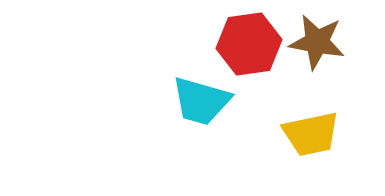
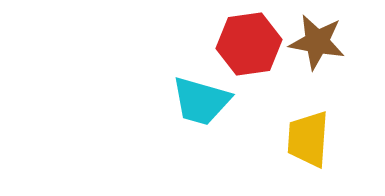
yellow trapezoid: moved 3 px left, 5 px down; rotated 106 degrees clockwise
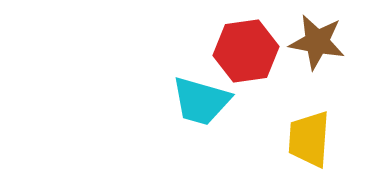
red hexagon: moved 3 px left, 7 px down
yellow trapezoid: moved 1 px right
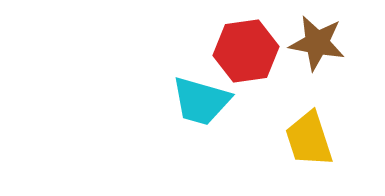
brown star: moved 1 px down
yellow trapezoid: rotated 22 degrees counterclockwise
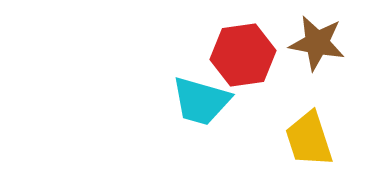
red hexagon: moved 3 px left, 4 px down
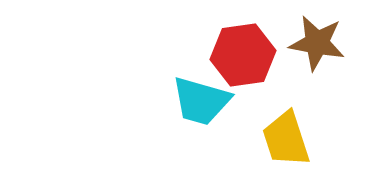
yellow trapezoid: moved 23 px left
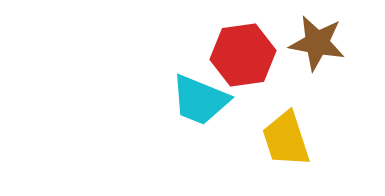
cyan trapezoid: moved 1 px left, 1 px up; rotated 6 degrees clockwise
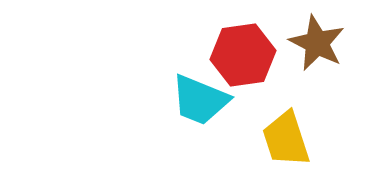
brown star: rotated 16 degrees clockwise
